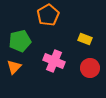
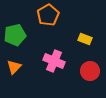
green pentagon: moved 5 px left, 6 px up
red circle: moved 3 px down
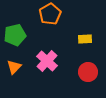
orange pentagon: moved 2 px right, 1 px up
yellow rectangle: rotated 24 degrees counterclockwise
pink cross: moved 7 px left; rotated 20 degrees clockwise
red circle: moved 2 px left, 1 px down
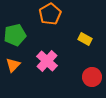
yellow rectangle: rotated 32 degrees clockwise
orange triangle: moved 1 px left, 2 px up
red circle: moved 4 px right, 5 px down
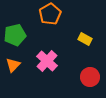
red circle: moved 2 px left
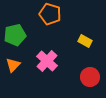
orange pentagon: rotated 25 degrees counterclockwise
yellow rectangle: moved 2 px down
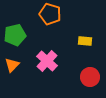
yellow rectangle: rotated 24 degrees counterclockwise
orange triangle: moved 1 px left
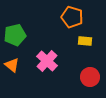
orange pentagon: moved 22 px right, 3 px down
orange triangle: rotated 35 degrees counterclockwise
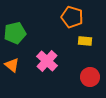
green pentagon: moved 2 px up
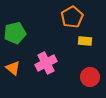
orange pentagon: rotated 25 degrees clockwise
pink cross: moved 1 px left, 2 px down; rotated 20 degrees clockwise
orange triangle: moved 1 px right, 3 px down
